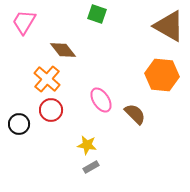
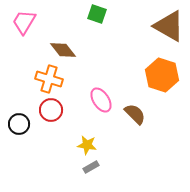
orange hexagon: rotated 12 degrees clockwise
orange cross: moved 2 px right; rotated 24 degrees counterclockwise
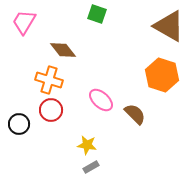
orange cross: moved 1 px down
pink ellipse: rotated 15 degrees counterclockwise
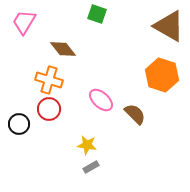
brown diamond: moved 1 px up
red circle: moved 2 px left, 1 px up
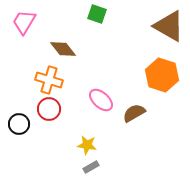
brown semicircle: moved 1 px left, 1 px up; rotated 75 degrees counterclockwise
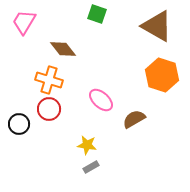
brown triangle: moved 12 px left
brown semicircle: moved 6 px down
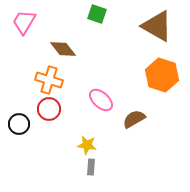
gray rectangle: rotated 56 degrees counterclockwise
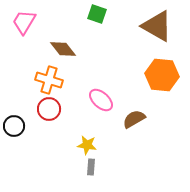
orange hexagon: rotated 12 degrees counterclockwise
black circle: moved 5 px left, 2 px down
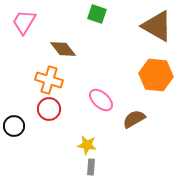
orange hexagon: moved 6 px left
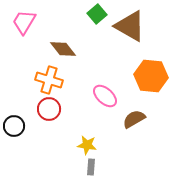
green square: rotated 30 degrees clockwise
brown triangle: moved 27 px left
orange hexagon: moved 5 px left, 1 px down
pink ellipse: moved 4 px right, 4 px up
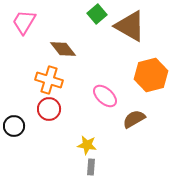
orange hexagon: moved 1 px up; rotated 20 degrees counterclockwise
